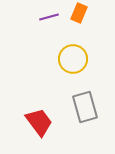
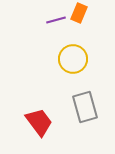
purple line: moved 7 px right, 3 px down
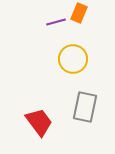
purple line: moved 2 px down
gray rectangle: rotated 28 degrees clockwise
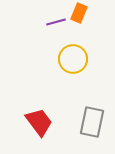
gray rectangle: moved 7 px right, 15 px down
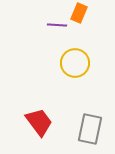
purple line: moved 1 px right, 3 px down; rotated 18 degrees clockwise
yellow circle: moved 2 px right, 4 px down
gray rectangle: moved 2 px left, 7 px down
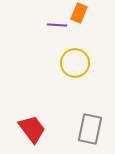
red trapezoid: moved 7 px left, 7 px down
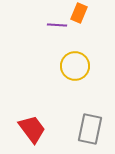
yellow circle: moved 3 px down
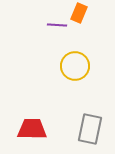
red trapezoid: rotated 52 degrees counterclockwise
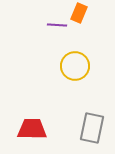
gray rectangle: moved 2 px right, 1 px up
